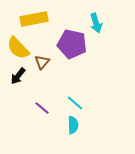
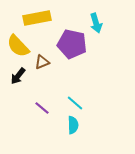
yellow rectangle: moved 3 px right, 1 px up
yellow semicircle: moved 2 px up
brown triangle: rotated 28 degrees clockwise
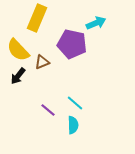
yellow rectangle: rotated 56 degrees counterclockwise
cyan arrow: rotated 96 degrees counterclockwise
yellow semicircle: moved 4 px down
purple line: moved 6 px right, 2 px down
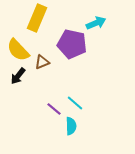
purple line: moved 6 px right, 1 px up
cyan semicircle: moved 2 px left, 1 px down
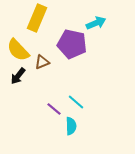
cyan line: moved 1 px right, 1 px up
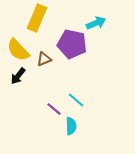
brown triangle: moved 2 px right, 3 px up
cyan line: moved 2 px up
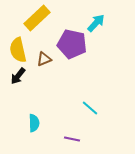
yellow rectangle: rotated 24 degrees clockwise
cyan arrow: rotated 24 degrees counterclockwise
yellow semicircle: rotated 30 degrees clockwise
cyan line: moved 14 px right, 8 px down
purple line: moved 18 px right, 30 px down; rotated 28 degrees counterclockwise
cyan semicircle: moved 37 px left, 3 px up
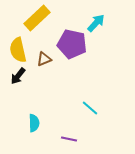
purple line: moved 3 px left
